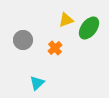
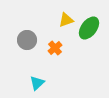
gray circle: moved 4 px right
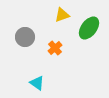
yellow triangle: moved 4 px left, 5 px up
gray circle: moved 2 px left, 3 px up
cyan triangle: rotated 42 degrees counterclockwise
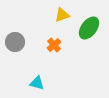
gray circle: moved 10 px left, 5 px down
orange cross: moved 1 px left, 3 px up
cyan triangle: rotated 21 degrees counterclockwise
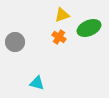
green ellipse: rotated 30 degrees clockwise
orange cross: moved 5 px right, 8 px up; rotated 16 degrees counterclockwise
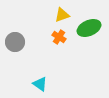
cyan triangle: moved 3 px right, 1 px down; rotated 21 degrees clockwise
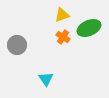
orange cross: moved 4 px right
gray circle: moved 2 px right, 3 px down
cyan triangle: moved 6 px right, 5 px up; rotated 21 degrees clockwise
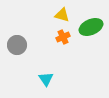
yellow triangle: rotated 35 degrees clockwise
green ellipse: moved 2 px right, 1 px up
orange cross: rotated 32 degrees clockwise
